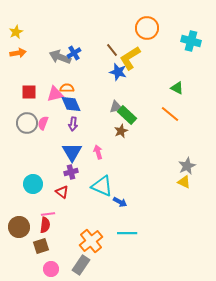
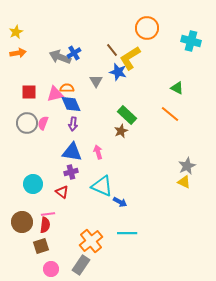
gray triangle: moved 20 px left, 26 px up; rotated 48 degrees counterclockwise
blue triangle: rotated 50 degrees counterclockwise
brown circle: moved 3 px right, 5 px up
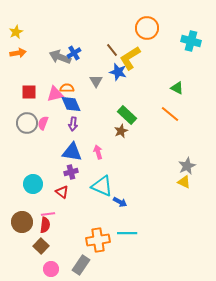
orange cross: moved 7 px right, 1 px up; rotated 30 degrees clockwise
brown square: rotated 28 degrees counterclockwise
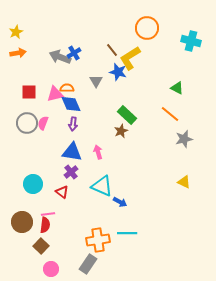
gray star: moved 3 px left, 27 px up; rotated 12 degrees clockwise
purple cross: rotated 24 degrees counterclockwise
gray rectangle: moved 7 px right, 1 px up
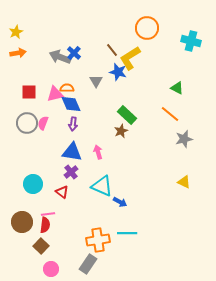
blue cross: rotated 16 degrees counterclockwise
